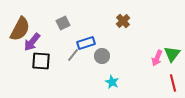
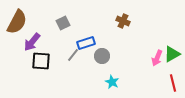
brown cross: rotated 24 degrees counterclockwise
brown semicircle: moved 3 px left, 7 px up
green triangle: rotated 24 degrees clockwise
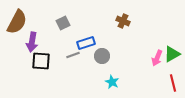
purple arrow: rotated 30 degrees counterclockwise
gray line: rotated 32 degrees clockwise
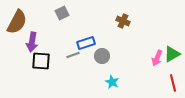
gray square: moved 1 px left, 10 px up
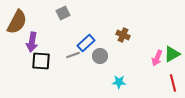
gray square: moved 1 px right
brown cross: moved 14 px down
blue rectangle: rotated 24 degrees counterclockwise
gray circle: moved 2 px left
cyan star: moved 7 px right; rotated 24 degrees counterclockwise
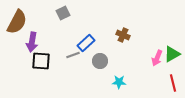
gray circle: moved 5 px down
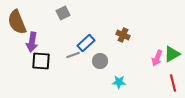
brown semicircle: rotated 130 degrees clockwise
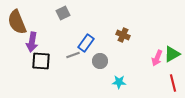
blue rectangle: rotated 12 degrees counterclockwise
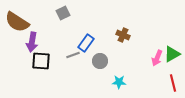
brown semicircle: rotated 35 degrees counterclockwise
